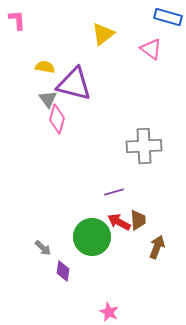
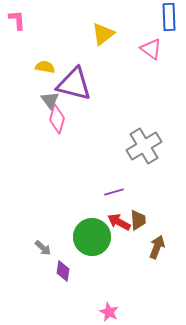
blue rectangle: moved 1 px right; rotated 72 degrees clockwise
gray triangle: moved 2 px right, 1 px down
gray cross: rotated 28 degrees counterclockwise
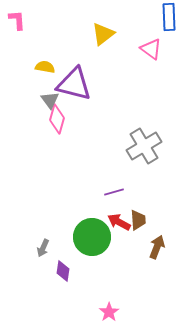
gray arrow: rotated 72 degrees clockwise
pink star: rotated 12 degrees clockwise
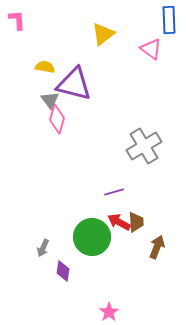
blue rectangle: moved 3 px down
brown trapezoid: moved 2 px left, 2 px down
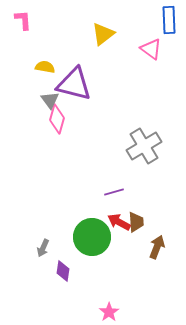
pink L-shape: moved 6 px right
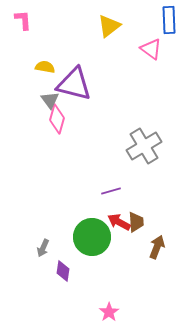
yellow triangle: moved 6 px right, 8 px up
purple line: moved 3 px left, 1 px up
